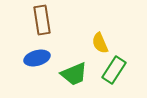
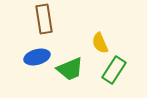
brown rectangle: moved 2 px right, 1 px up
blue ellipse: moved 1 px up
green trapezoid: moved 4 px left, 5 px up
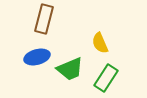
brown rectangle: rotated 24 degrees clockwise
green rectangle: moved 8 px left, 8 px down
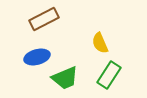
brown rectangle: rotated 48 degrees clockwise
green trapezoid: moved 5 px left, 9 px down
green rectangle: moved 3 px right, 3 px up
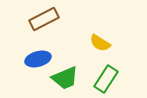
yellow semicircle: rotated 35 degrees counterclockwise
blue ellipse: moved 1 px right, 2 px down
green rectangle: moved 3 px left, 4 px down
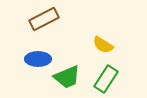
yellow semicircle: moved 3 px right, 2 px down
blue ellipse: rotated 15 degrees clockwise
green trapezoid: moved 2 px right, 1 px up
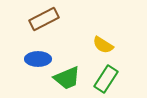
green trapezoid: moved 1 px down
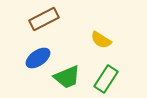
yellow semicircle: moved 2 px left, 5 px up
blue ellipse: moved 1 px up; rotated 35 degrees counterclockwise
green trapezoid: moved 1 px up
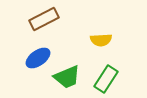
yellow semicircle: rotated 35 degrees counterclockwise
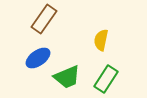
brown rectangle: rotated 28 degrees counterclockwise
yellow semicircle: rotated 105 degrees clockwise
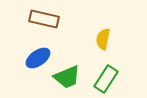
brown rectangle: rotated 68 degrees clockwise
yellow semicircle: moved 2 px right, 1 px up
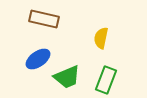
yellow semicircle: moved 2 px left, 1 px up
blue ellipse: moved 1 px down
green rectangle: moved 1 px down; rotated 12 degrees counterclockwise
